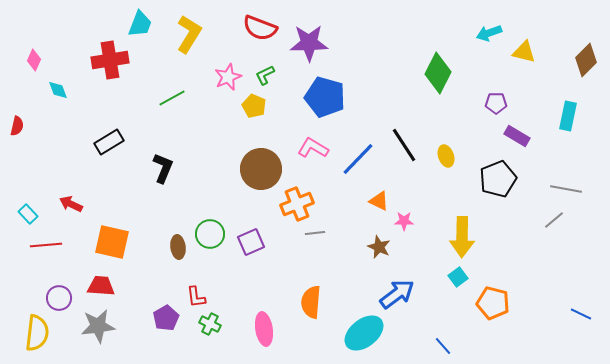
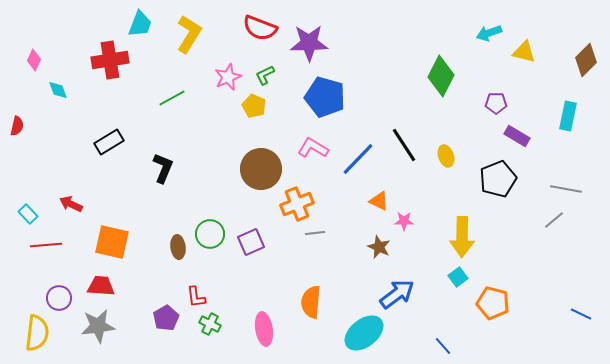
green diamond at (438, 73): moved 3 px right, 3 px down
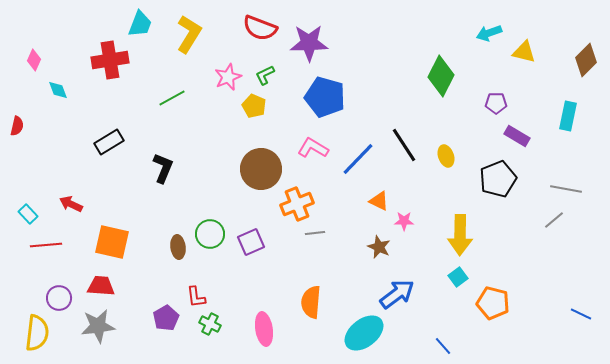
yellow arrow at (462, 237): moved 2 px left, 2 px up
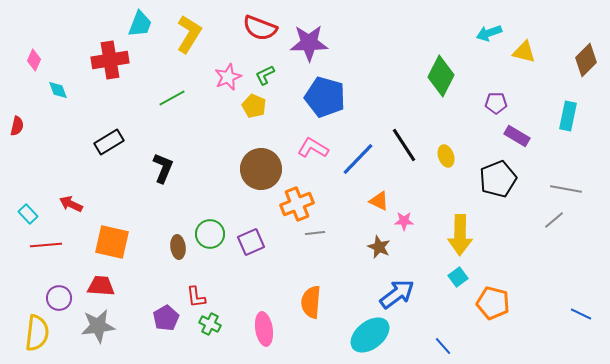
cyan ellipse at (364, 333): moved 6 px right, 2 px down
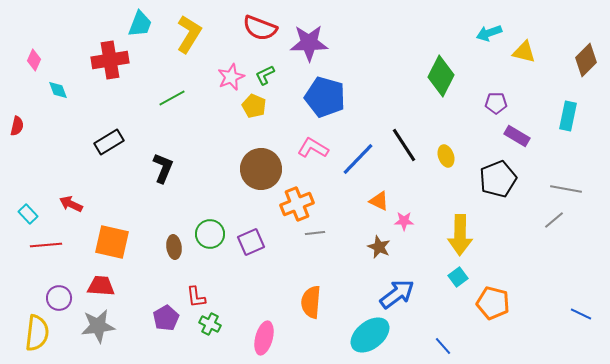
pink star at (228, 77): moved 3 px right
brown ellipse at (178, 247): moved 4 px left
pink ellipse at (264, 329): moved 9 px down; rotated 24 degrees clockwise
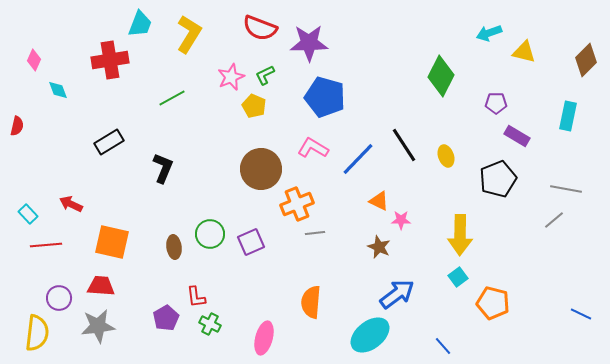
pink star at (404, 221): moved 3 px left, 1 px up
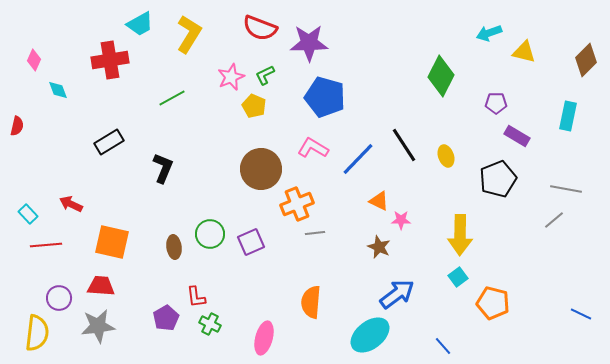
cyan trapezoid at (140, 24): rotated 40 degrees clockwise
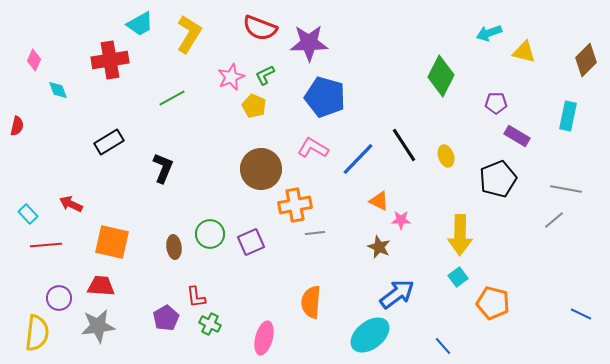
orange cross at (297, 204): moved 2 px left, 1 px down; rotated 12 degrees clockwise
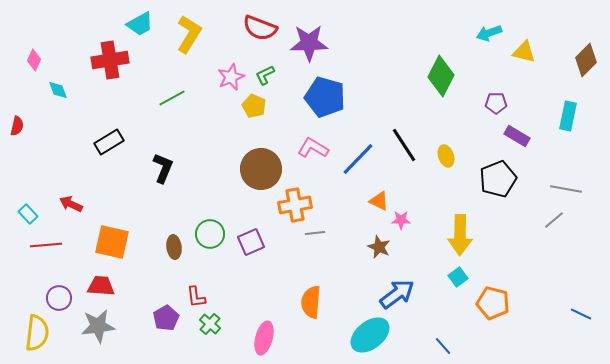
green cross at (210, 324): rotated 15 degrees clockwise
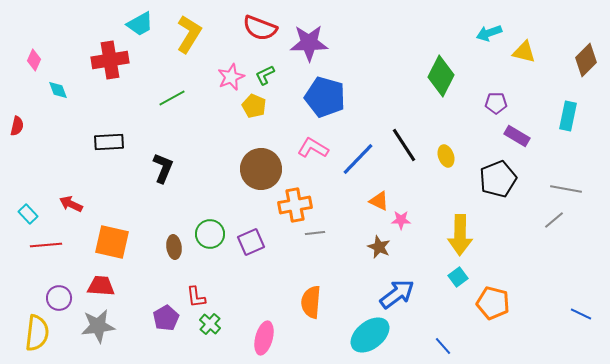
black rectangle at (109, 142): rotated 28 degrees clockwise
